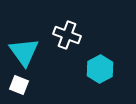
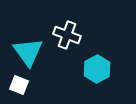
cyan triangle: moved 4 px right
cyan hexagon: moved 3 px left
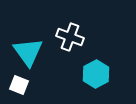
white cross: moved 3 px right, 2 px down
cyan hexagon: moved 1 px left, 5 px down
